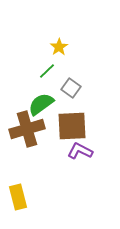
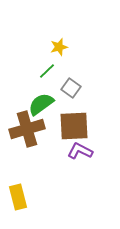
yellow star: rotated 18 degrees clockwise
brown square: moved 2 px right
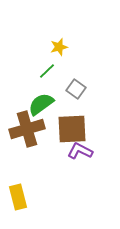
gray square: moved 5 px right, 1 px down
brown square: moved 2 px left, 3 px down
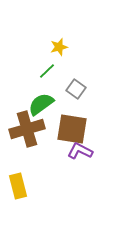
brown square: rotated 12 degrees clockwise
yellow rectangle: moved 11 px up
